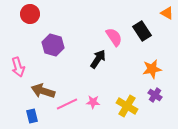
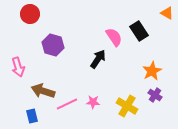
black rectangle: moved 3 px left
orange star: moved 2 px down; rotated 18 degrees counterclockwise
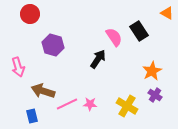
pink star: moved 3 px left, 2 px down
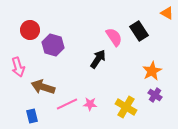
red circle: moved 16 px down
brown arrow: moved 4 px up
yellow cross: moved 1 px left, 1 px down
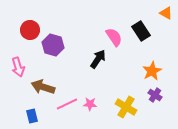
orange triangle: moved 1 px left
black rectangle: moved 2 px right
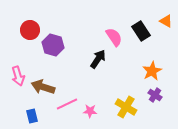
orange triangle: moved 8 px down
pink arrow: moved 9 px down
pink star: moved 7 px down
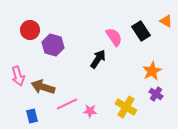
purple cross: moved 1 px right, 1 px up
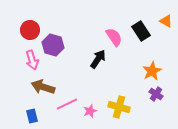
pink arrow: moved 14 px right, 16 px up
yellow cross: moved 7 px left; rotated 15 degrees counterclockwise
pink star: rotated 24 degrees counterclockwise
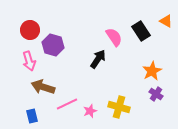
pink arrow: moved 3 px left, 1 px down
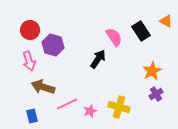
purple cross: rotated 24 degrees clockwise
